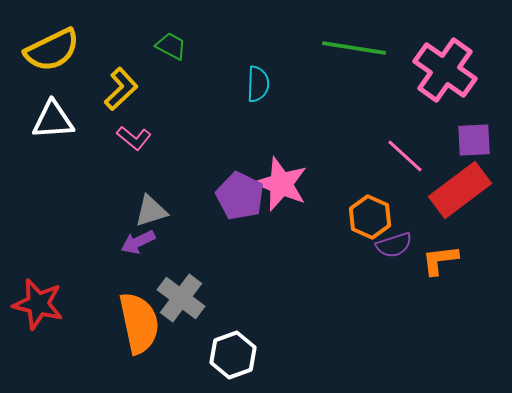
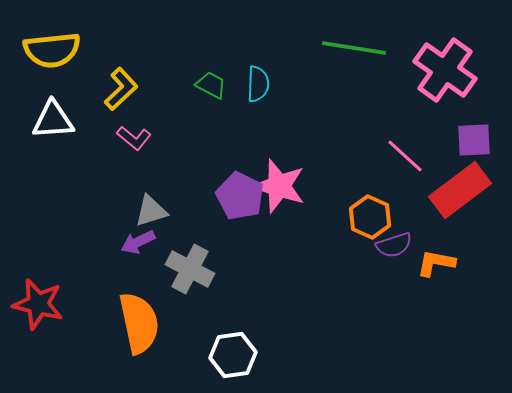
green trapezoid: moved 40 px right, 39 px down
yellow semicircle: rotated 20 degrees clockwise
pink star: moved 2 px left, 2 px down; rotated 4 degrees counterclockwise
orange L-shape: moved 4 px left, 3 px down; rotated 18 degrees clockwise
gray cross: moved 9 px right, 29 px up; rotated 9 degrees counterclockwise
white hexagon: rotated 12 degrees clockwise
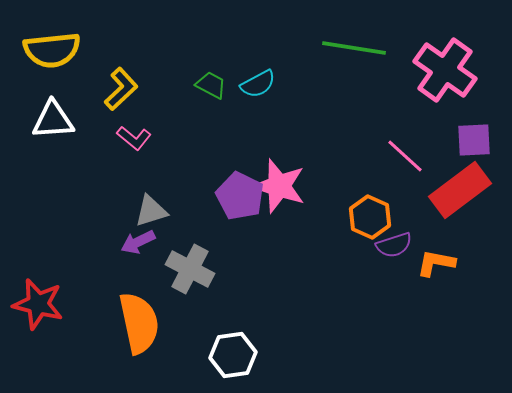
cyan semicircle: rotated 60 degrees clockwise
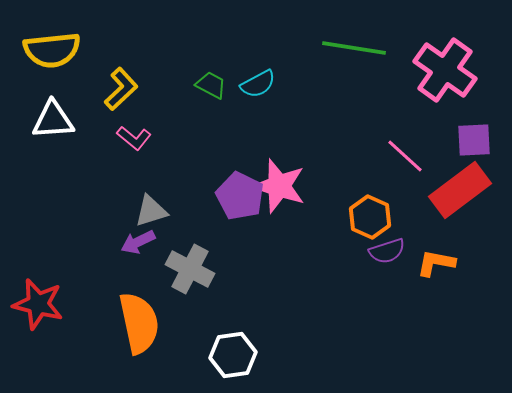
purple semicircle: moved 7 px left, 6 px down
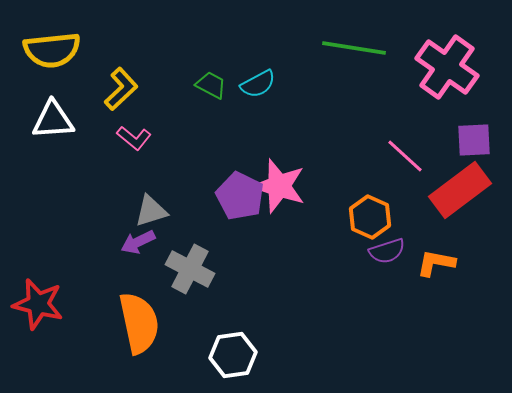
pink cross: moved 2 px right, 3 px up
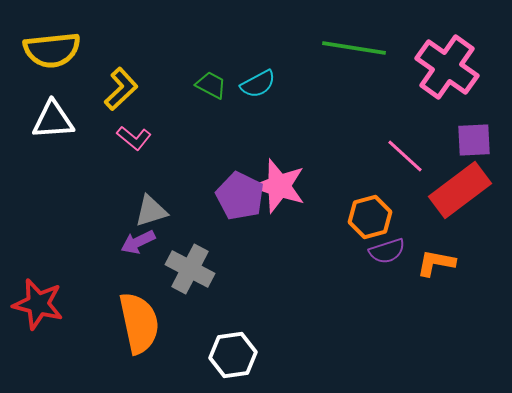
orange hexagon: rotated 21 degrees clockwise
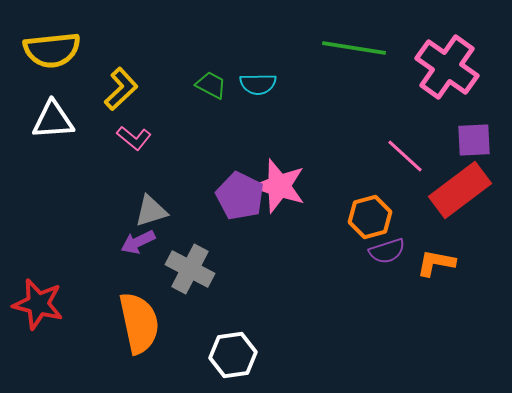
cyan semicircle: rotated 27 degrees clockwise
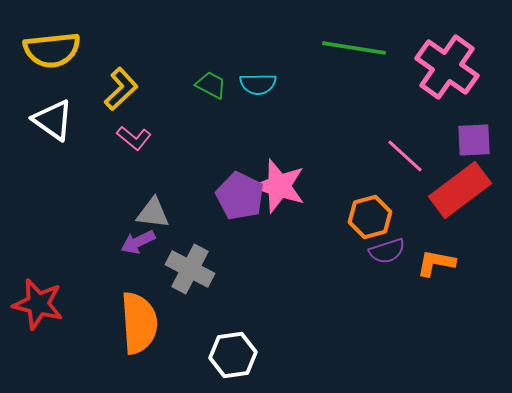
white triangle: rotated 39 degrees clockwise
gray triangle: moved 2 px right, 2 px down; rotated 24 degrees clockwise
orange semicircle: rotated 8 degrees clockwise
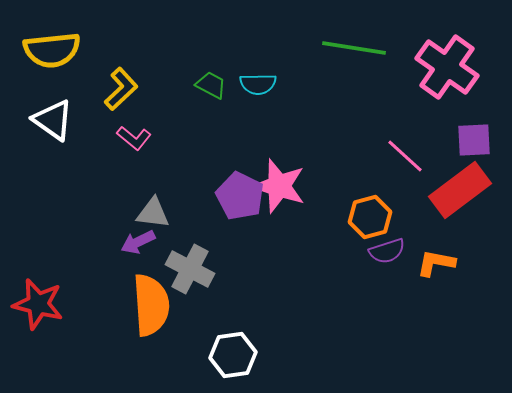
orange semicircle: moved 12 px right, 18 px up
